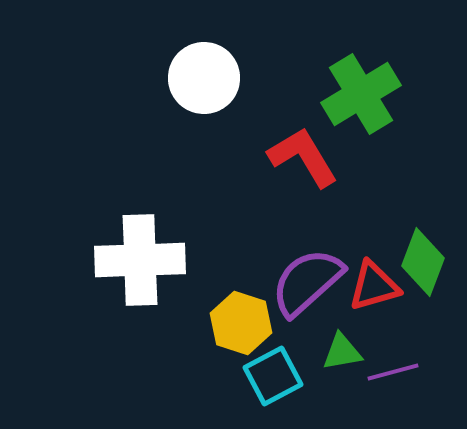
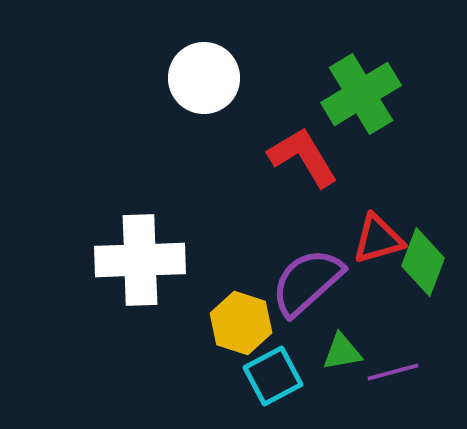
red triangle: moved 4 px right, 47 px up
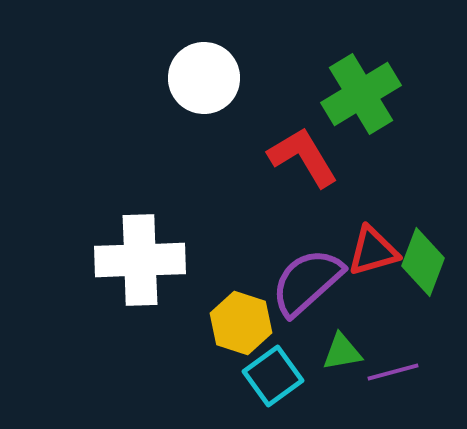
red triangle: moved 5 px left, 12 px down
cyan square: rotated 8 degrees counterclockwise
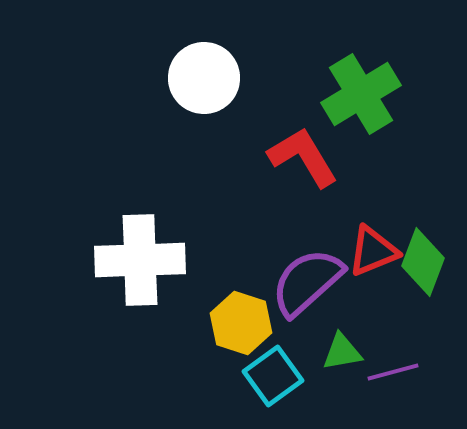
red triangle: rotated 6 degrees counterclockwise
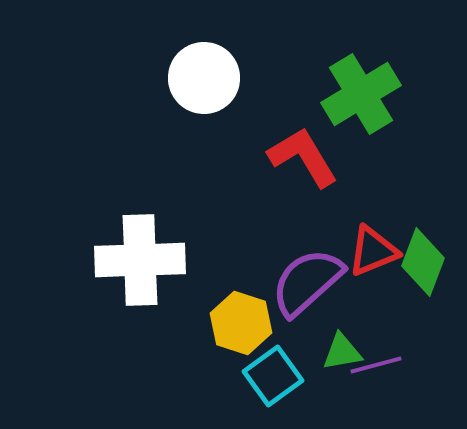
purple line: moved 17 px left, 7 px up
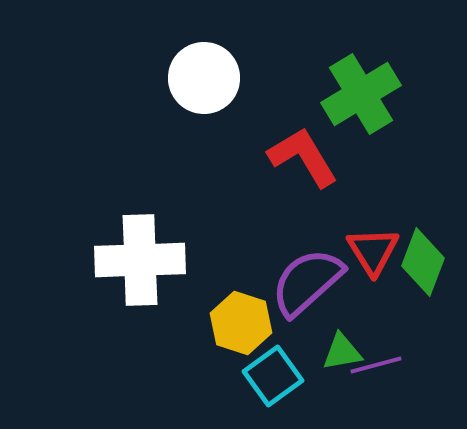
red triangle: rotated 40 degrees counterclockwise
